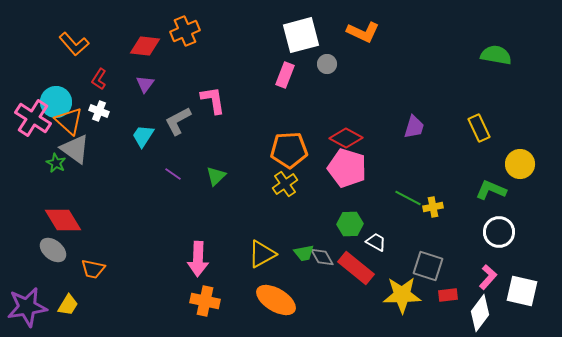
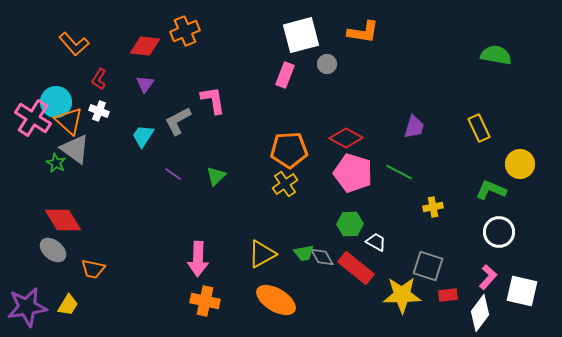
orange L-shape at (363, 32): rotated 16 degrees counterclockwise
pink pentagon at (347, 168): moved 6 px right, 5 px down
green line at (408, 198): moved 9 px left, 26 px up
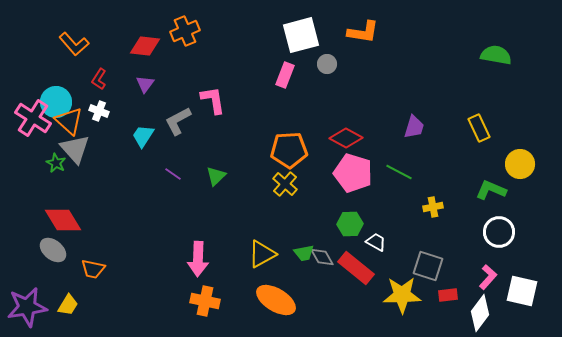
gray triangle at (75, 149): rotated 12 degrees clockwise
yellow cross at (285, 184): rotated 15 degrees counterclockwise
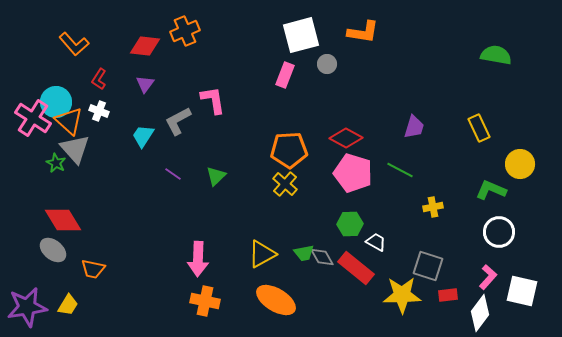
green line at (399, 172): moved 1 px right, 2 px up
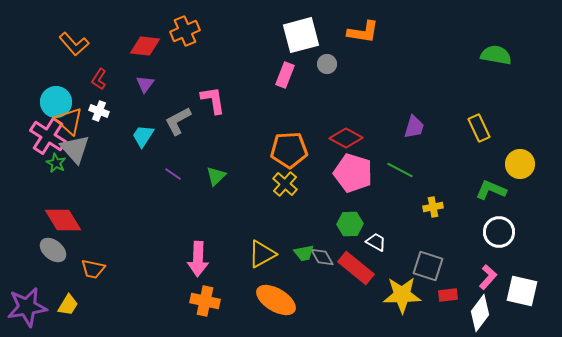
pink cross at (33, 118): moved 15 px right, 18 px down
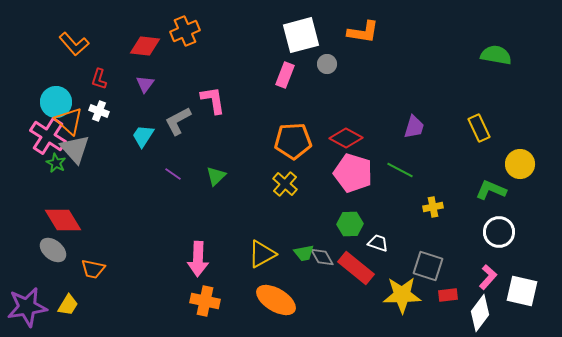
red L-shape at (99, 79): rotated 15 degrees counterclockwise
orange pentagon at (289, 150): moved 4 px right, 9 px up
white trapezoid at (376, 242): moved 2 px right, 1 px down; rotated 10 degrees counterclockwise
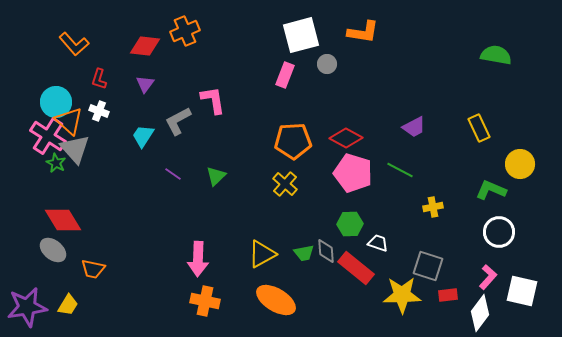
purple trapezoid at (414, 127): rotated 45 degrees clockwise
gray diamond at (322, 257): moved 4 px right, 6 px up; rotated 25 degrees clockwise
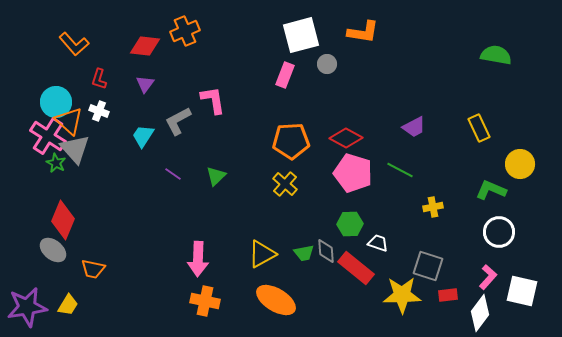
orange pentagon at (293, 141): moved 2 px left
red diamond at (63, 220): rotated 54 degrees clockwise
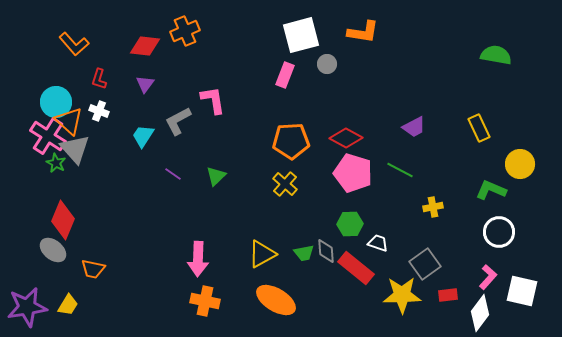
gray square at (428, 266): moved 3 px left, 2 px up; rotated 36 degrees clockwise
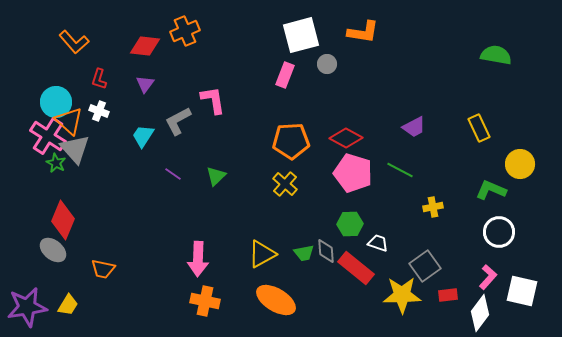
orange L-shape at (74, 44): moved 2 px up
gray square at (425, 264): moved 2 px down
orange trapezoid at (93, 269): moved 10 px right
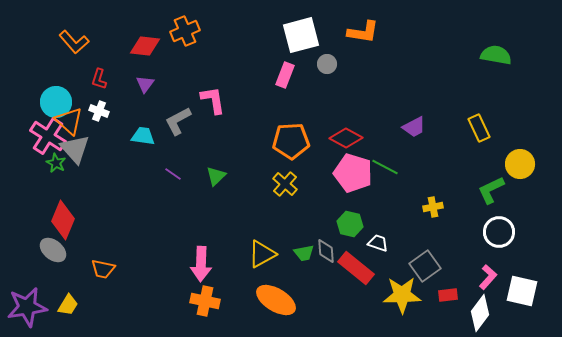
cyan trapezoid at (143, 136): rotated 65 degrees clockwise
green line at (400, 170): moved 15 px left, 3 px up
green L-shape at (491, 190): rotated 48 degrees counterclockwise
green hexagon at (350, 224): rotated 15 degrees clockwise
pink arrow at (198, 259): moved 3 px right, 5 px down
